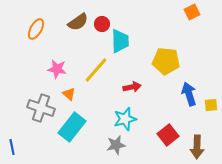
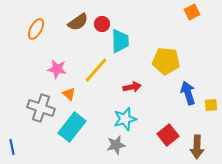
blue arrow: moved 1 px left, 1 px up
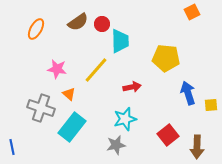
yellow pentagon: moved 3 px up
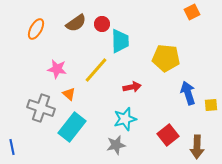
brown semicircle: moved 2 px left, 1 px down
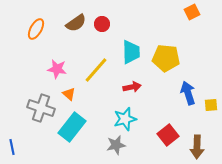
cyan trapezoid: moved 11 px right, 11 px down
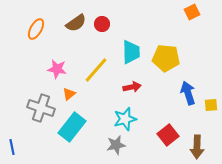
orange triangle: rotated 40 degrees clockwise
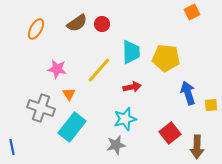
brown semicircle: moved 1 px right
yellow line: moved 3 px right
orange triangle: rotated 24 degrees counterclockwise
red square: moved 2 px right, 2 px up
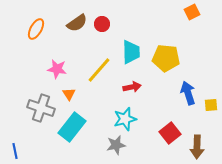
blue line: moved 3 px right, 4 px down
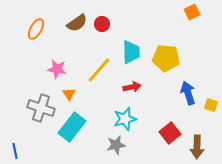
yellow square: rotated 24 degrees clockwise
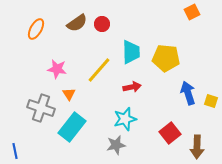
yellow square: moved 4 px up
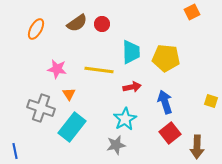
yellow line: rotated 56 degrees clockwise
blue arrow: moved 23 px left, 9 px down
cyan star: rotated 15 degrees counterclockwise
